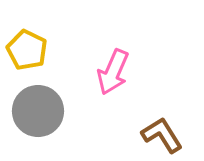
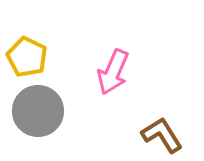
yellow pentagon: moved 7 px down
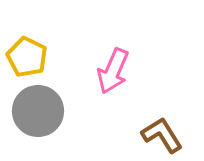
pink arrow: moved 1 px up
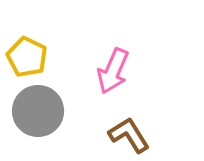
brown L-shape: moved 33 px left
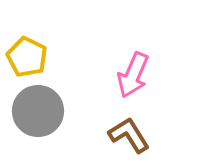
pink arrow: moved 20 px right, 4 px down
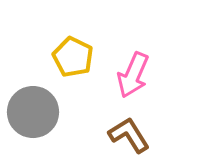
yellow pentagon: moved 46 px right
gray circle: moved 5 px left, 1 px down
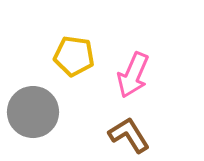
yellow pentagon: moved 1 px right, 1 px up; rotated 18 degrees counterclockwise
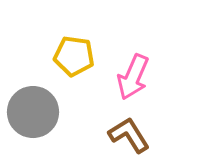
pink arrow: moved 2 px down
